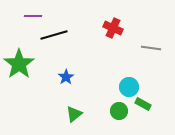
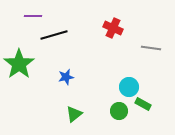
blue star: rotated 21 degrees clockwise
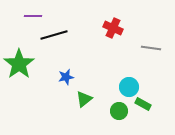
green triangle: moved 10 px right, 15 px up
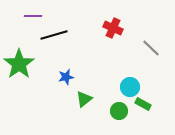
gray line: rotated 36 degrees clockwise
cyan circle: moved 1 px right
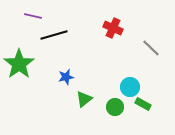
purple line: rotated 12 degrees clockwise
green circle: moved 4 px left, 4 px up
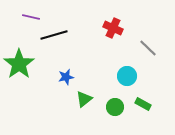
purple line: moved 2 px left, 1 px down
gray line: moved 3 px left
cyan circle: moved 3 px left, 11 px up
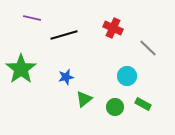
purple line: moved 1 px right, 1 px down
black line: moved 10 px right
green star: moved 2 px right, 5 px down
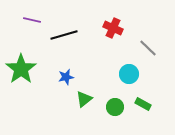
purple line: moved 2 px down
cyan circle: moved 2 px right, 2 px up
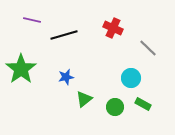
cyan circle: moved 2 px right, 4 px down
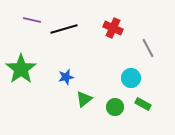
black line: moved 6 px up
gray line: rotated 18 degrees clockwise
